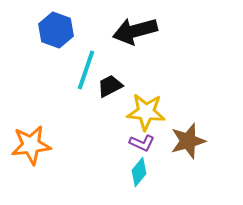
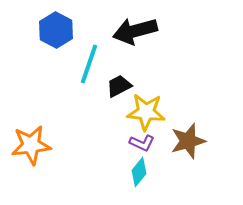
blue hexagon: rotated 8 degrees clockwise
cyan line: moved 3 px right, 6 px up
black trapezoid: moved 9 px right
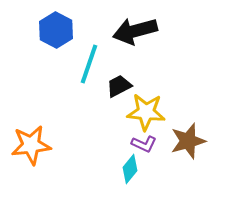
purple L-shape: moved 2 px right, 1 px down
cyan diamond: moved 9 px left, 3 px up
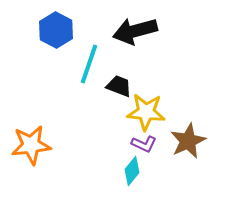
black trapezoid: rotated 48 degrees clockwise
brown star: rotated 9 degrees counterclockwise
cyan diamond: moved 2 px right, 2 px down
